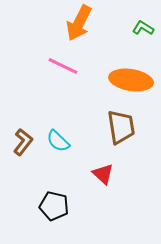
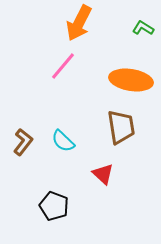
pink line: rotated 76 degrees counterclockwise
cyan semicircle: moved 5 px right
black pentagon: rotated 8 degrees clockwise
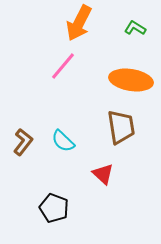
green L-shape: moved 8 px left
black pentagon: moved 2 px down
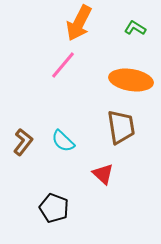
pink line: moved 1 px up
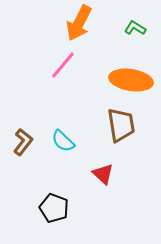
brown trapezoid: moved 2 px up
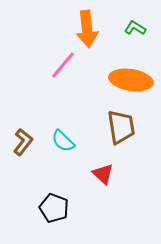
orange arrow: moved 8 px right, 6 px down; rotated 33 degrees counterclockwise
brown trapezoid: moved 2 px down
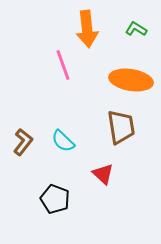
green L-shape: moved 1 px right, 1 px down
pink line: rotated 60 degrees counterclockwise
black pentagon: moved 1 px right, 9 px up
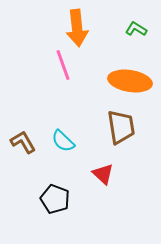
orange arrow: moved 10 px left, 1 px up
orange ellipse: moved 1 px left, 1 px down
brown L-shape: rotated 68 degrees counterclockwise
